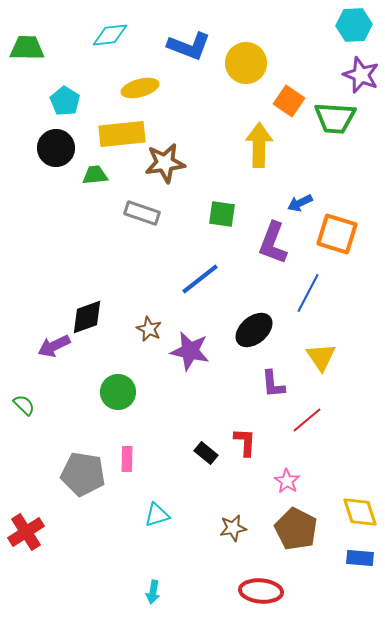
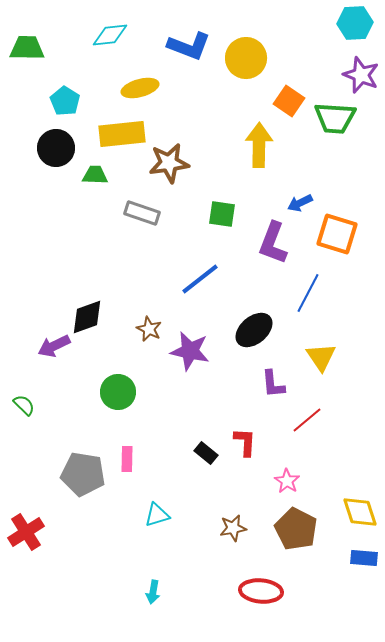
cyan hexagon at (354, 25): moved 1 px right, 2 px up
yellow circle at (246, 63): moved 5 px up
brown star at (165, 163): moved 4 px right
green trapezoid at (95, 175): rotated 8 degrees clockwise
blue rectangle at (360, 558): moved 4 px right
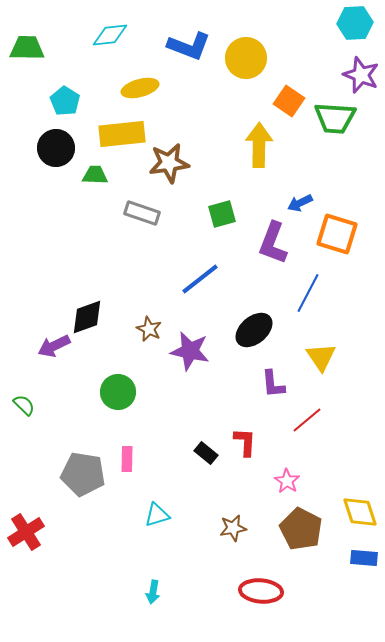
green square at (222, 214): rotated 24 degrees counterclockwise
brown pentagon at (296, 529): moved 5 px right
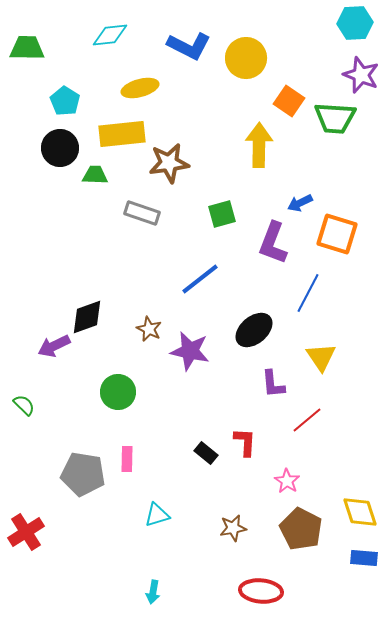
blue L-shape at (189, 46): rotated 6 degrees clockwise
black circle at (56, 148): moved 4 px right
